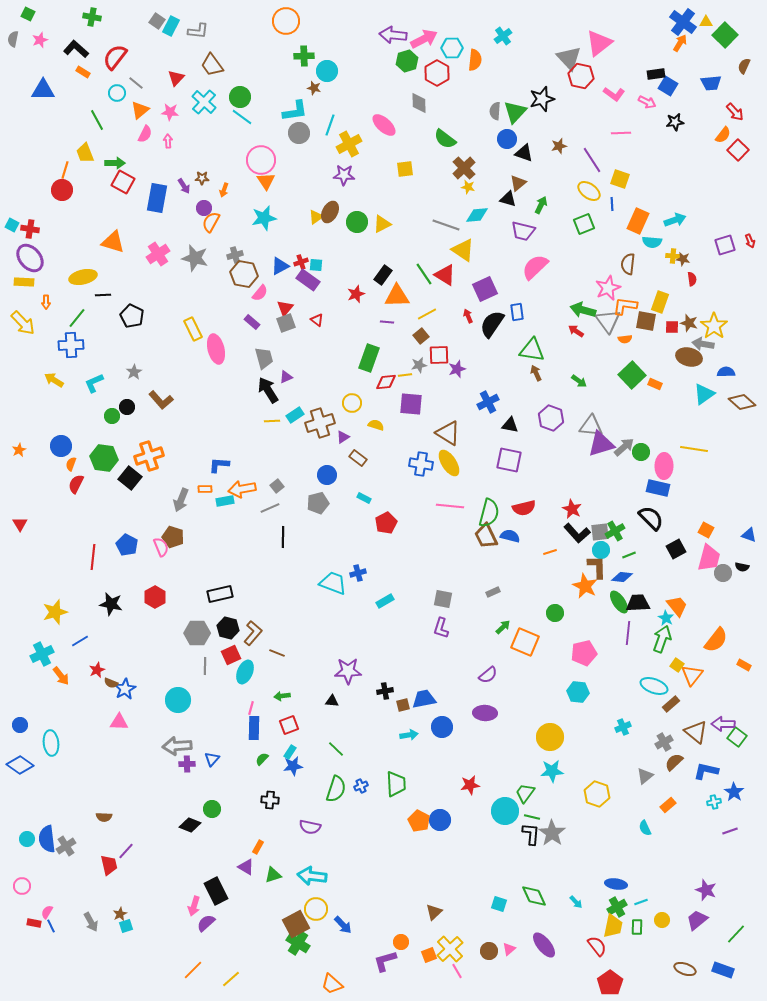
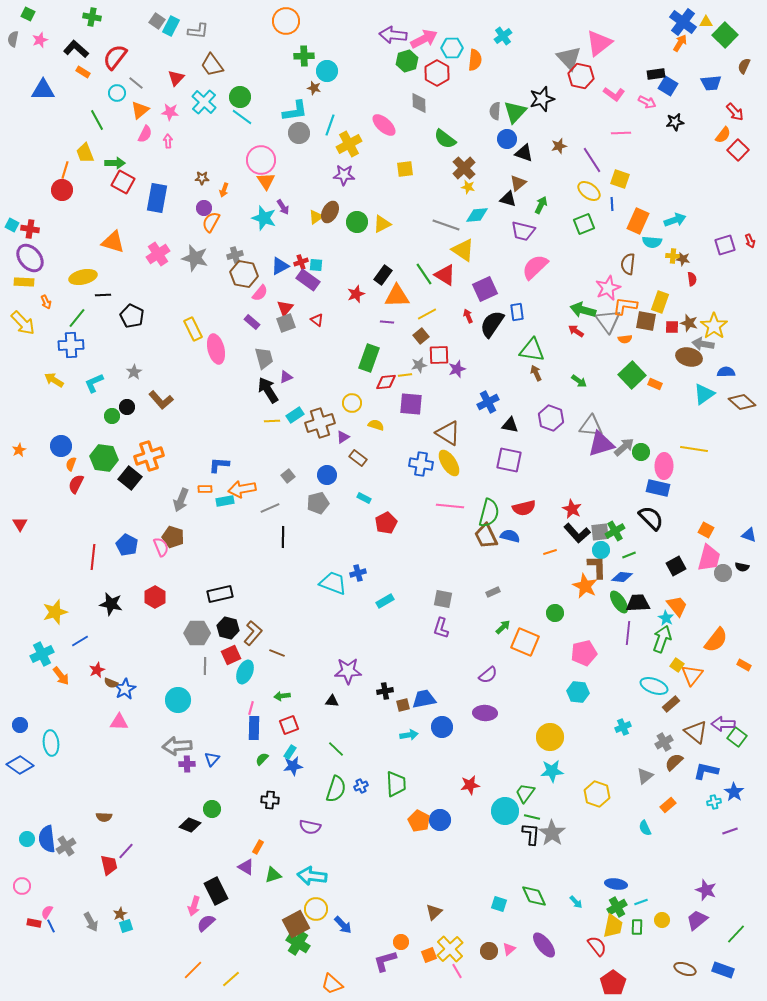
purple arrow at (184, 186): moved 99 px right, 21 px down
cyan star at (264, 218): rotated 30 degrees clockwise
orange arrow at (46, 302): rotated 24 degrees counterclockwise
gray square at (277, 486): moved 11 px right, 10 px up
black square at (676, 549): moved 17 px down
red pentagon at (610, 983): moved 3 px right
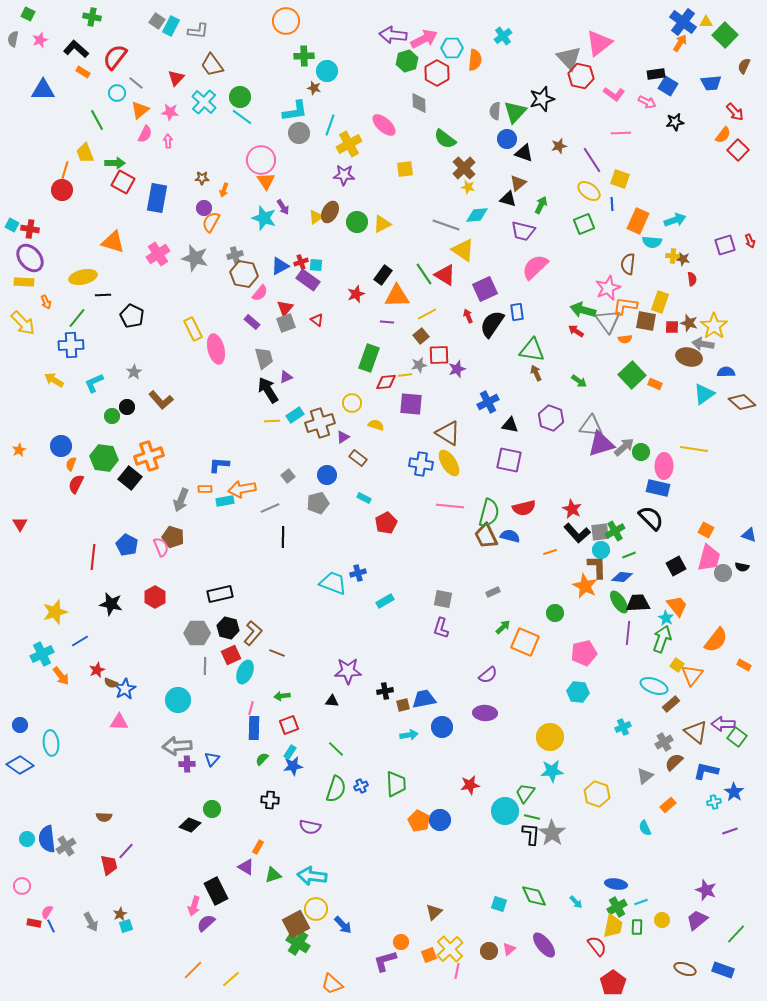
pink line at (457, 971): rotated 42 degrees clockwise
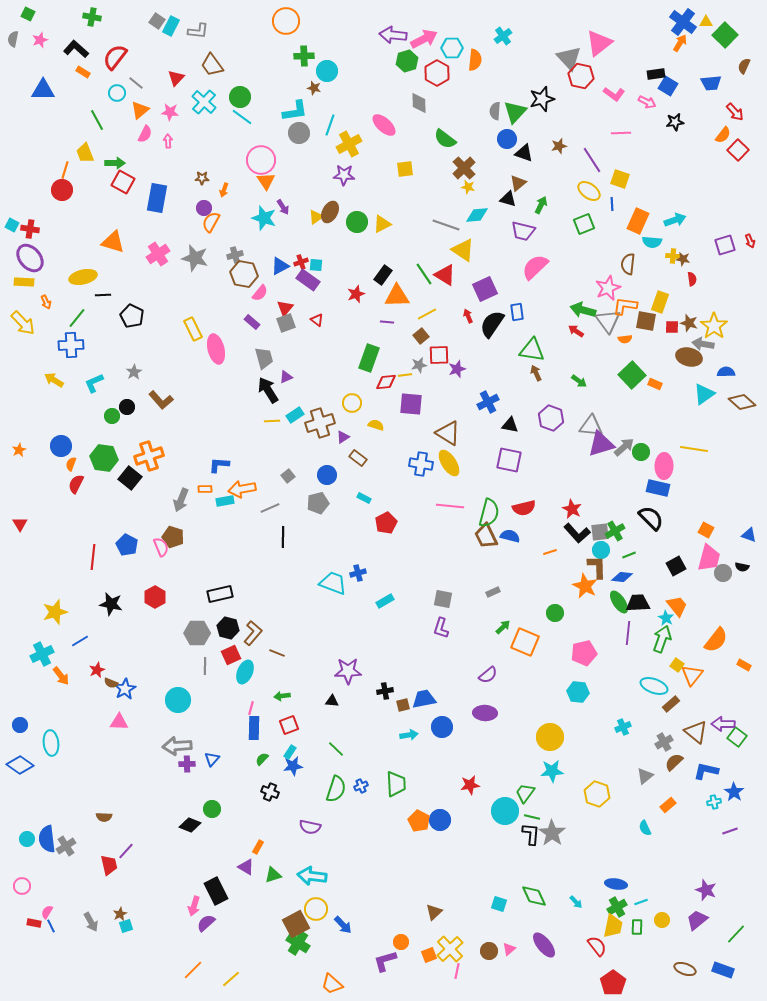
black cross at (270, 800): moved 8 px up; rotated 18 degrees clockwise
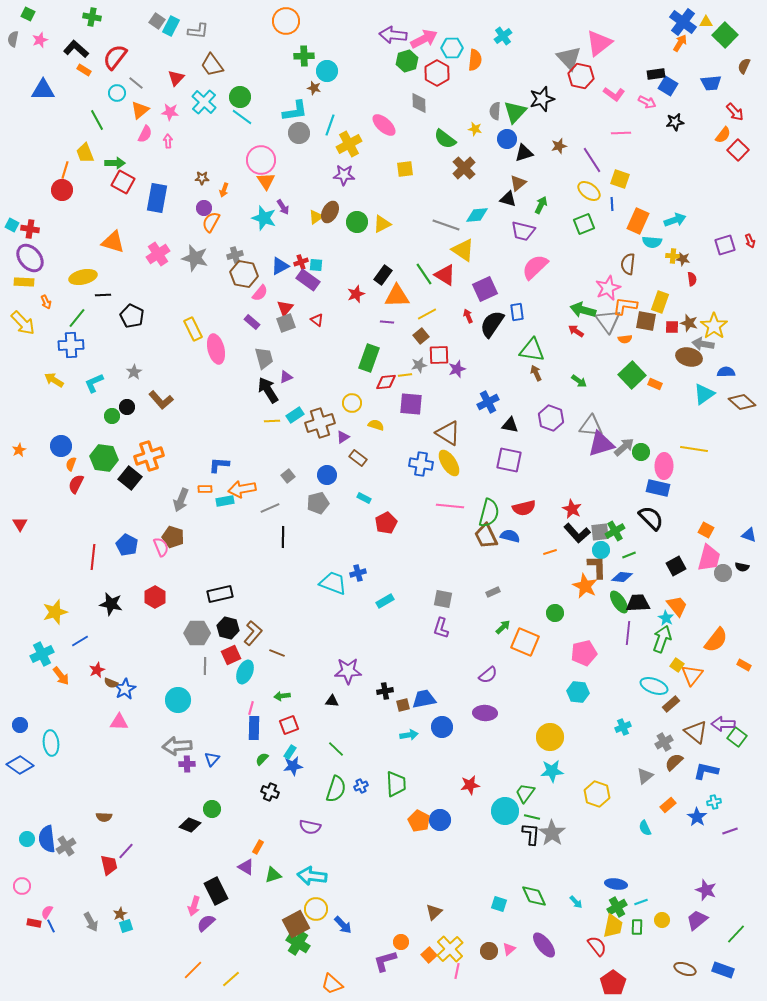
orange rectangle at (83, 72): moved 1 px right, 2 px up
black triangle at (524, 153): rotated 36 degrees counterclockwise
yellow star at (468, 187): moved 7 px right, 58 px up
blue star at (734, 792): moved 37 px left, 25 px down
orange square at (429, 955): rotated 21 degrees counterclockwise
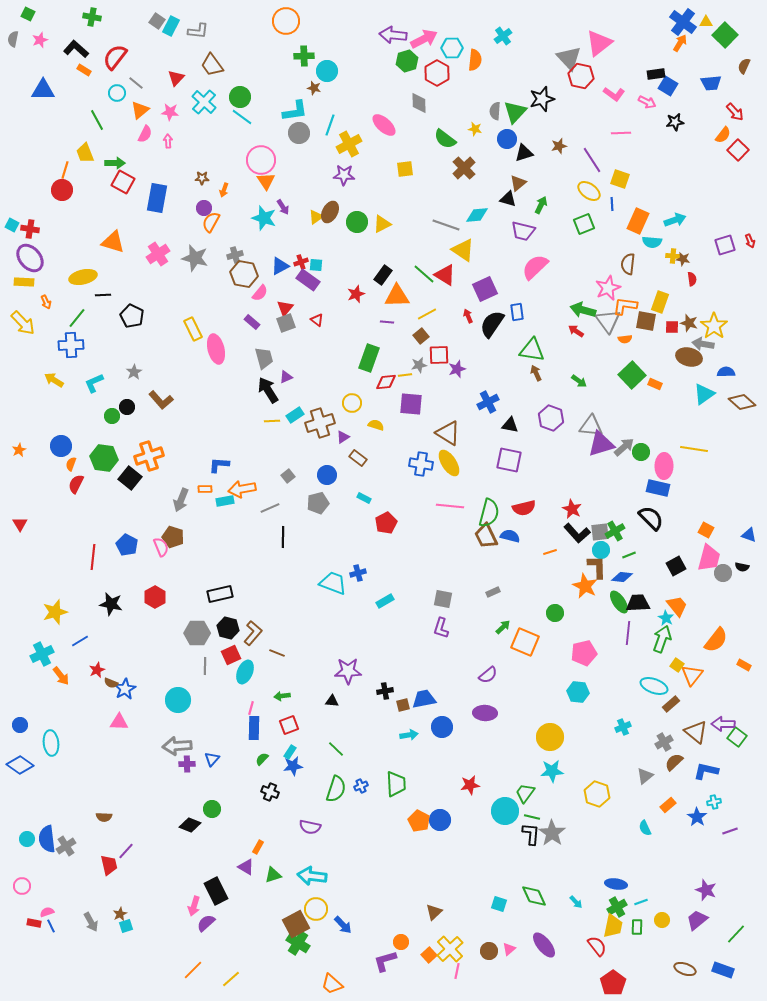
green line at (424, 274): rotated 15 degrees counterclockwise
pink semicircle at (47, 912): rotated 40 degrees clockwise
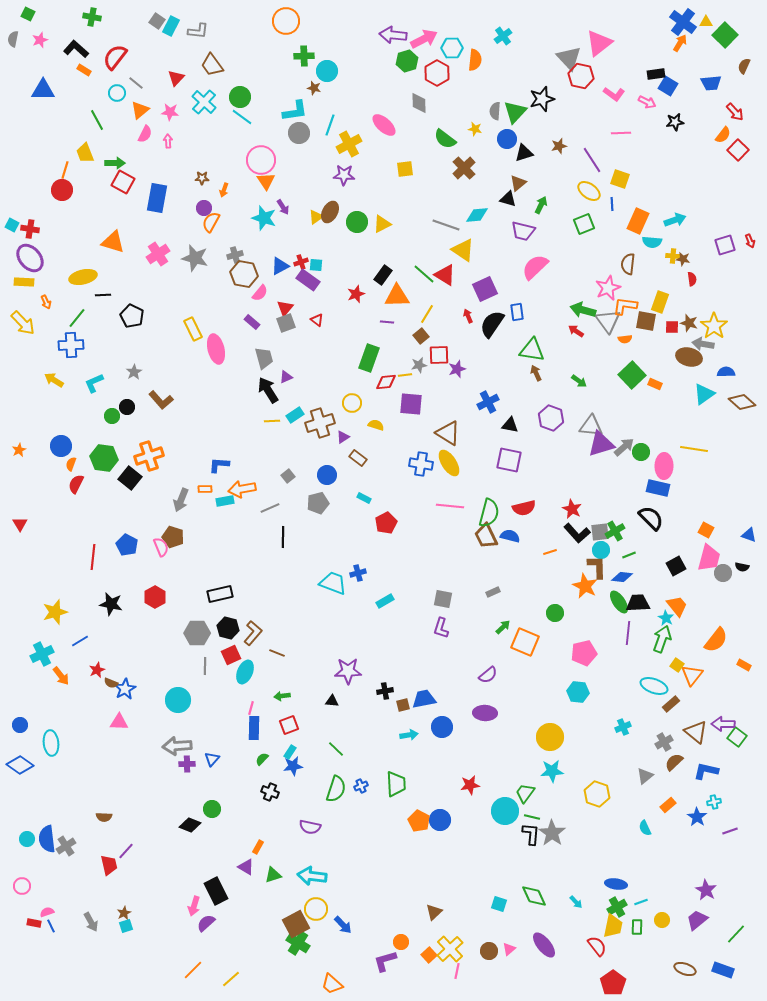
yellow line at (427, 314): rotated 30 degrees counterclockwise
purple star at (706, 890): rotated 10 degrees clockwise
brown star at (120, 914): moved 4 px right, 1 px up
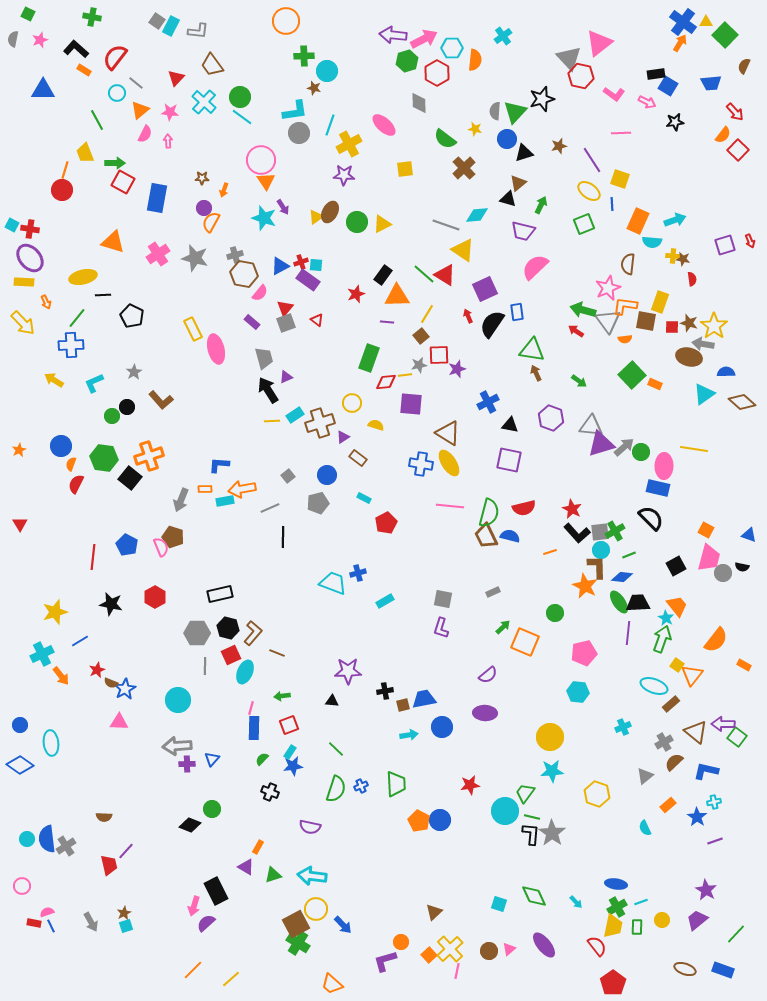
purple line at (730, 831): moved 15 px left, 10 px down
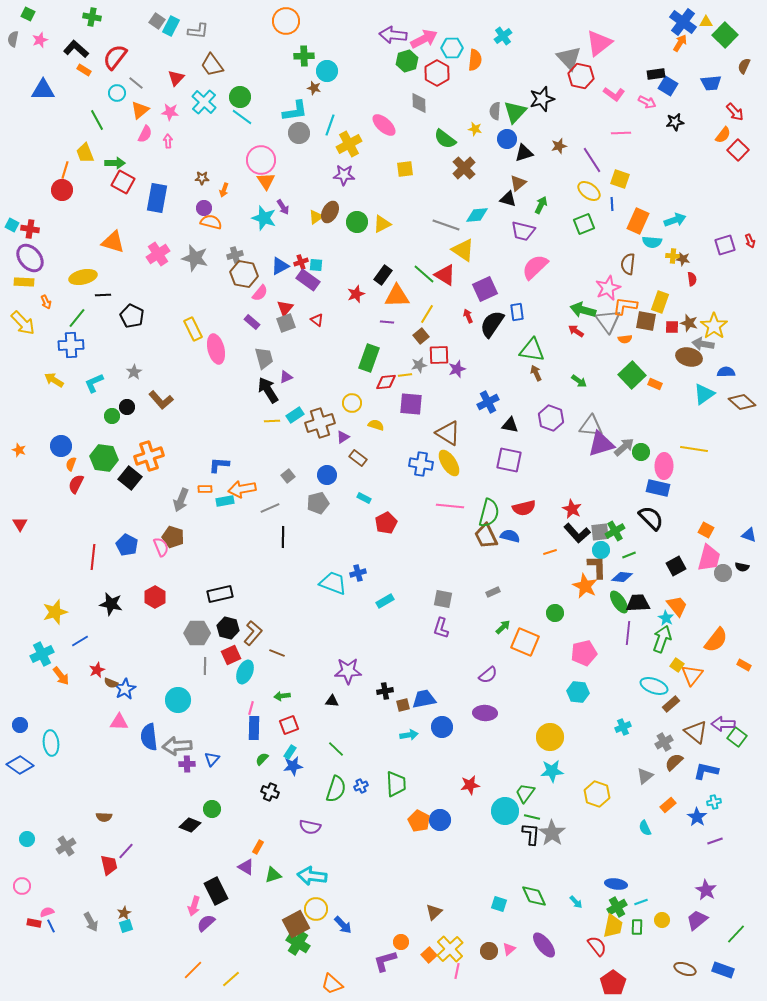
orange semicircle at (211, 222): rotated 75 degrees clockwise
orange star at (19, 450): rotated 24 degrees counterclockwise
blue semicircle at (47, 839): moved 102 px right, 102 px up
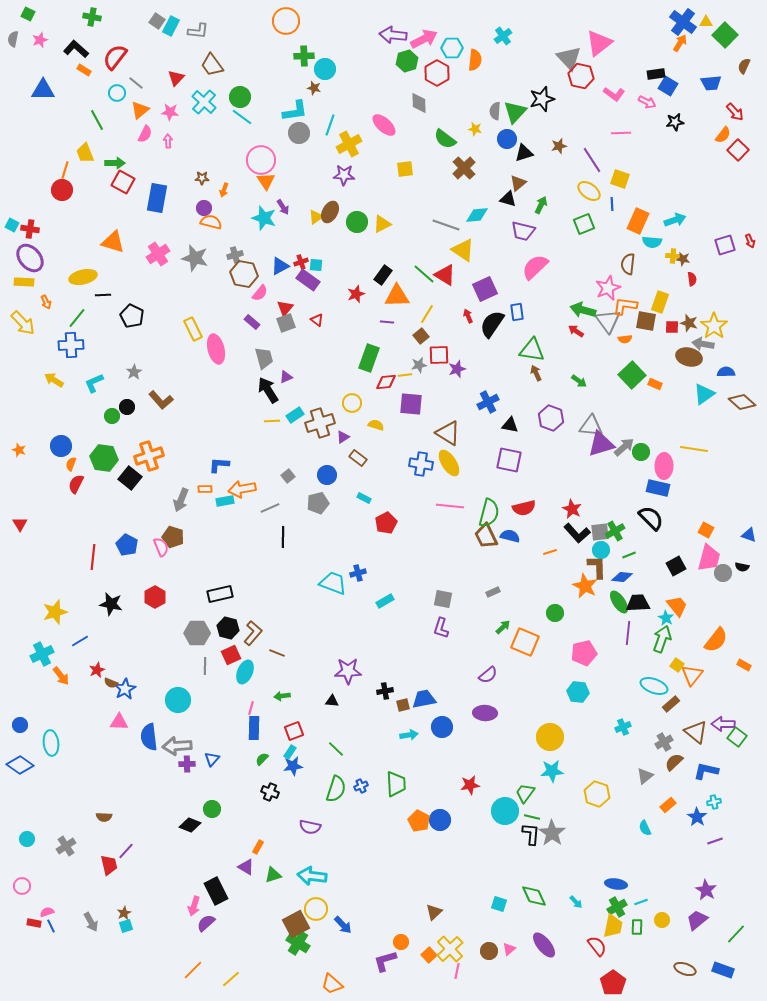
cyan circle at (327, 71): moved 2 px left, 2 px up
red square at (289, 725): moved 5 px right, 6 px down
